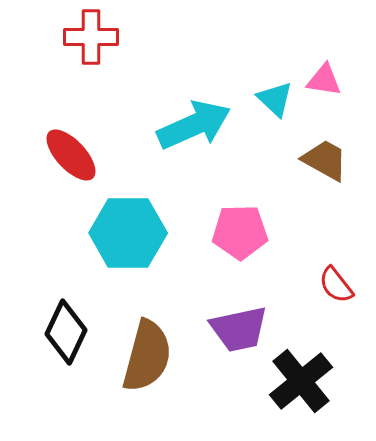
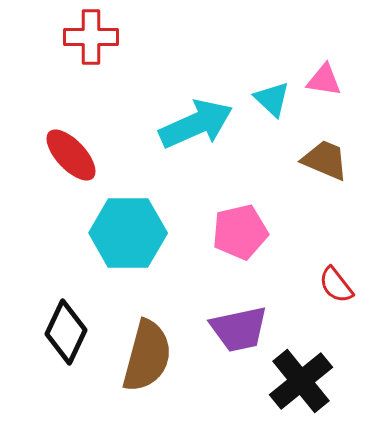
cyan triangle: moved 3 px left
cyan arrow: moved 2 px right, 1 px up
brown trapezoid: rotated 6 degrees counterclockwise
pink pentagon: rotated 12 degrees counterclockwise
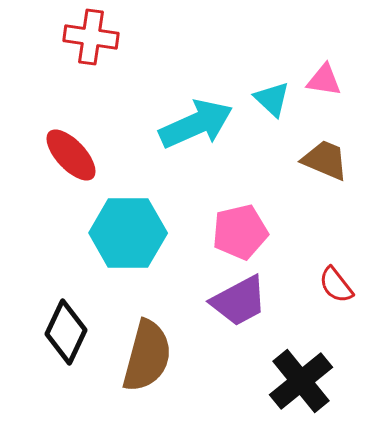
red cross: rotated 8 degrees clockwise
purple trapezoid: moved 28 px up; rotated 16 degrees counterclockwise
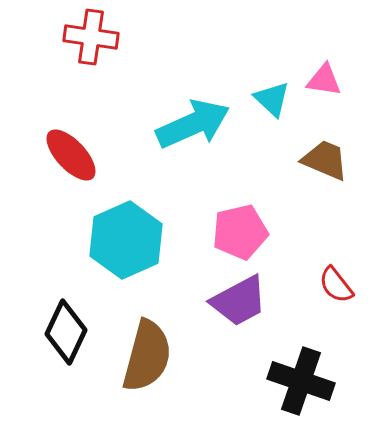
cyan arrow: moved 3 px left
cyan hexagon: moved 2 px left, 7 px down; rotated 24 degrees counterclockwise
black cross: rotated 32 degrees counterclockwise
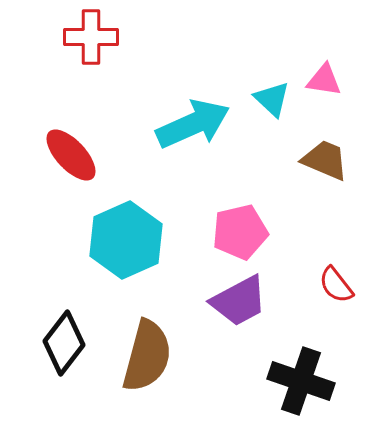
red cross: rotated 8 degrees counterclockwise
black diamond: moved 2 px left, 11 px down; rotated 12 degrees clockwise
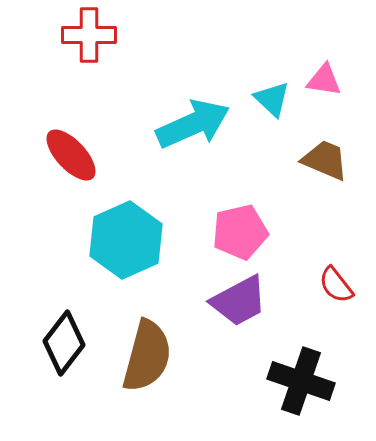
red cross: moved 2 px left, 2 px up
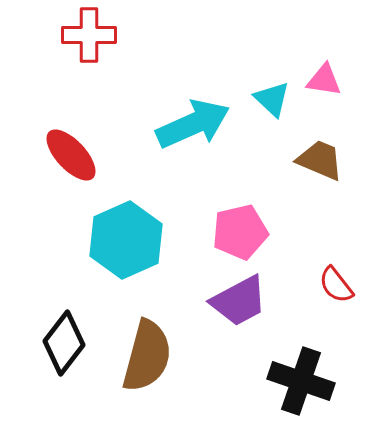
brown trapezoid: moved 5 px left
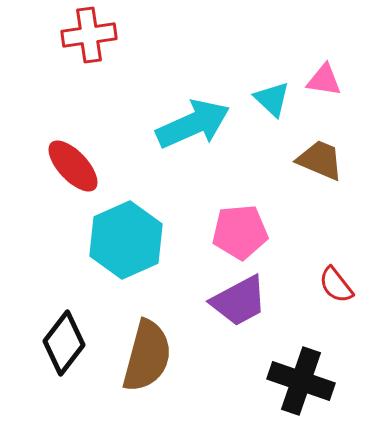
red cross: rotated 8 degrees counterclockwise
red ellipse: moved 2 px right, 11 px down
pink pentagon: rotated 8 degrees clockwise
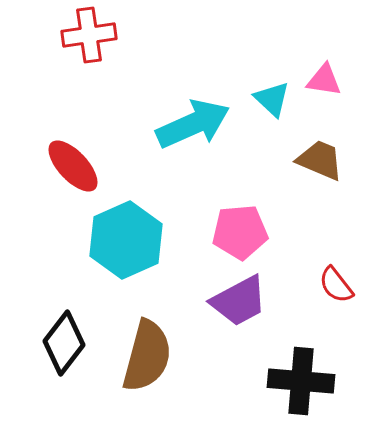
black cross: rotated 14 degrees counterclockwise
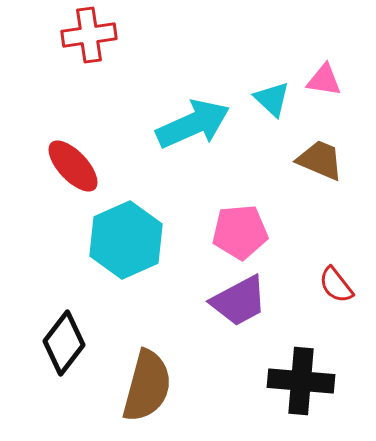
brown semicircle: moved 30 px down
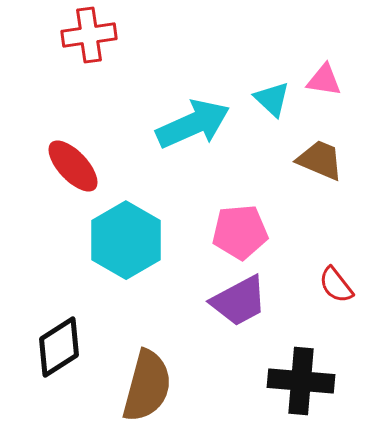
cyan hexagon: rotated 6 degrees counterclockwise
black diamond: moved 5 px left, 4 px down; rotated 20 degrees clockwise
